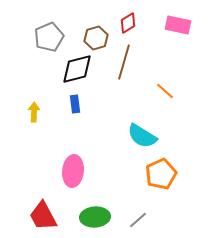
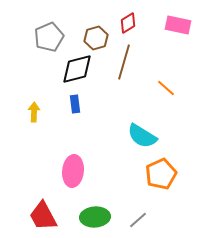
orange line: moved 1 px right, 3 px up
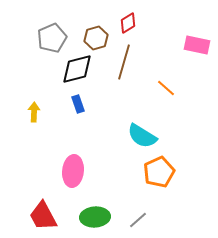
pink rectangle: moved 19 px right, 20 px down
gray pentagon: moved 3 px right, 1 px down
blue rectangle: moved 3 px right; rotated 12 degrees counterclockwise
orange pentagon: moved 2 px left, 2 px up
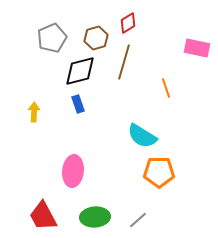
pink rectangle: moved 3 px down
black diamond: moved 3 px right, 2 px down
orange line: rotated 30 degrees clockwise
orange pentagon: rotated 24 degrees clockwise
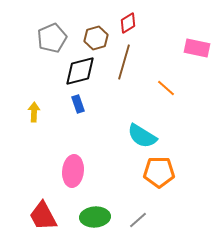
orange line: rotated 30 degrees counterclockwise
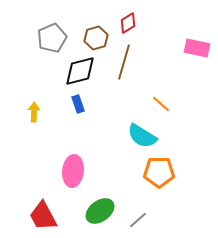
orange line: moved 5 px left, 16 px down
green ellipse: moved 5 px right, 6 px up; rotated 32 degrees counterclockwise
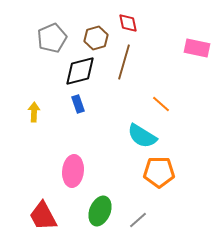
red diamond: rotated 70 degrees counterclockwise
green ellipse: rotated 32 degrees counterclockwise
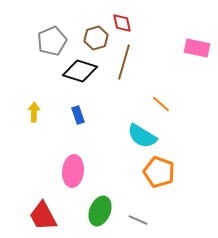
red diamond: moved 6 px left
gray pentagon: moved 3 px down
black diamond: rotated 32 degrees clockwise
blue rectangle: moved 11 px down
orange pentagon: rotated 20 degrees clockwise
gray line: rotated 66 degrees clockwise
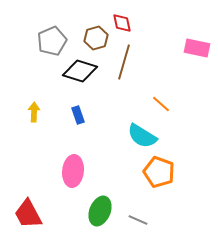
red trapezoid: moved 15 px left, 2 px up
